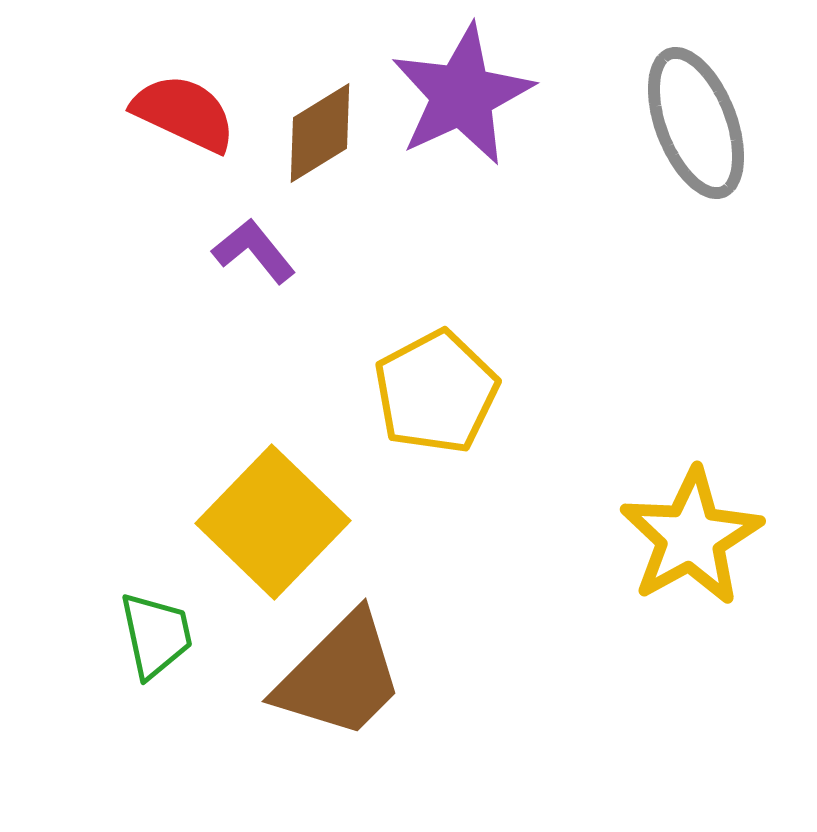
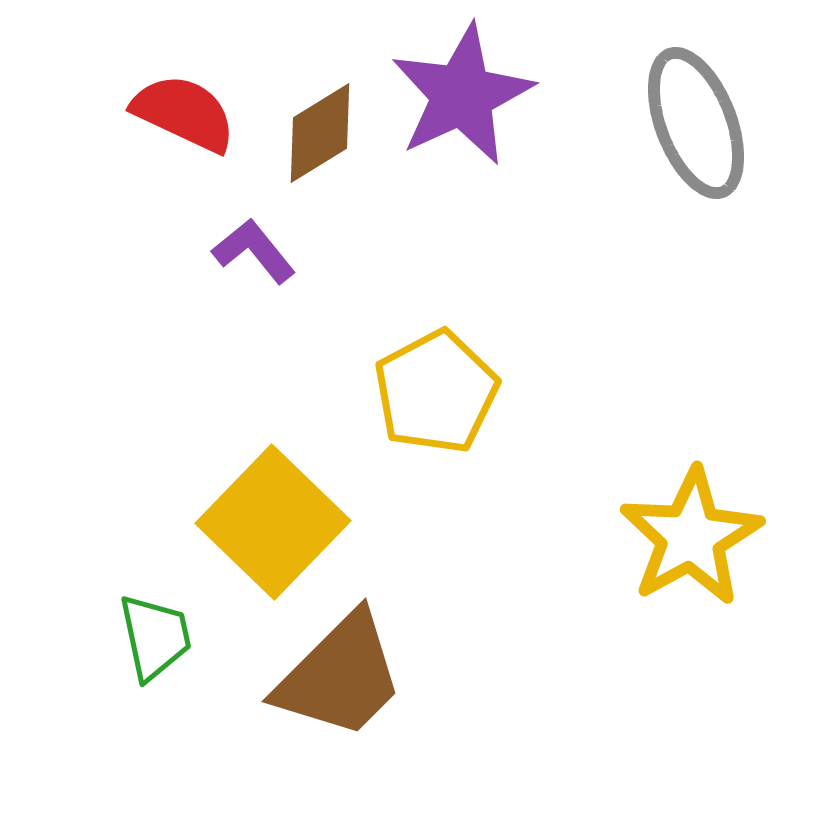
green trapezoid: moved 1 px left, 2 px down
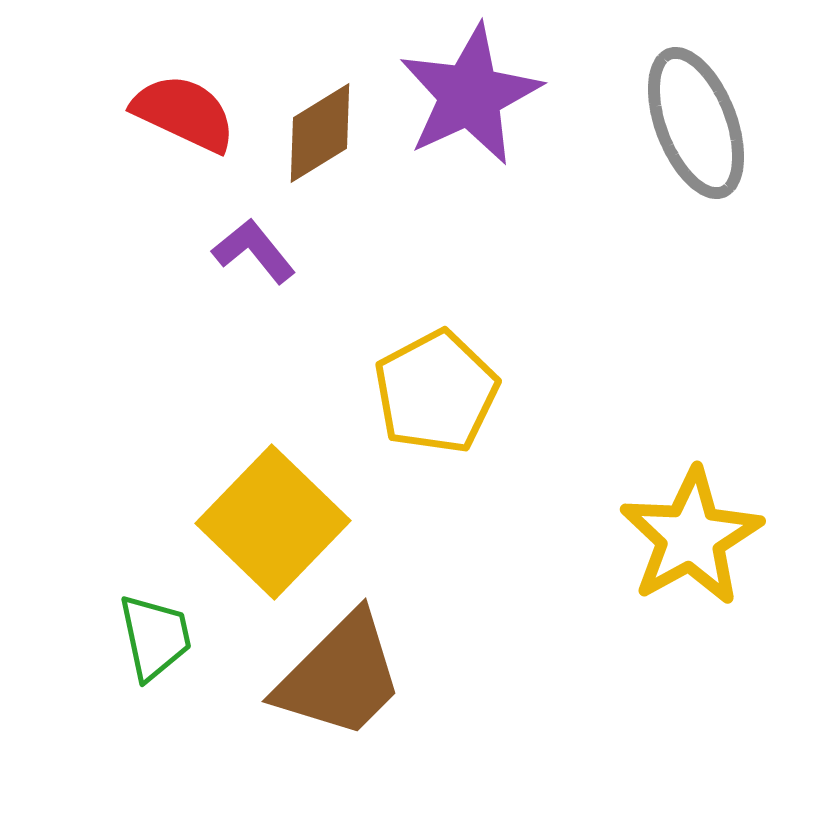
purple star: moved 8 px right
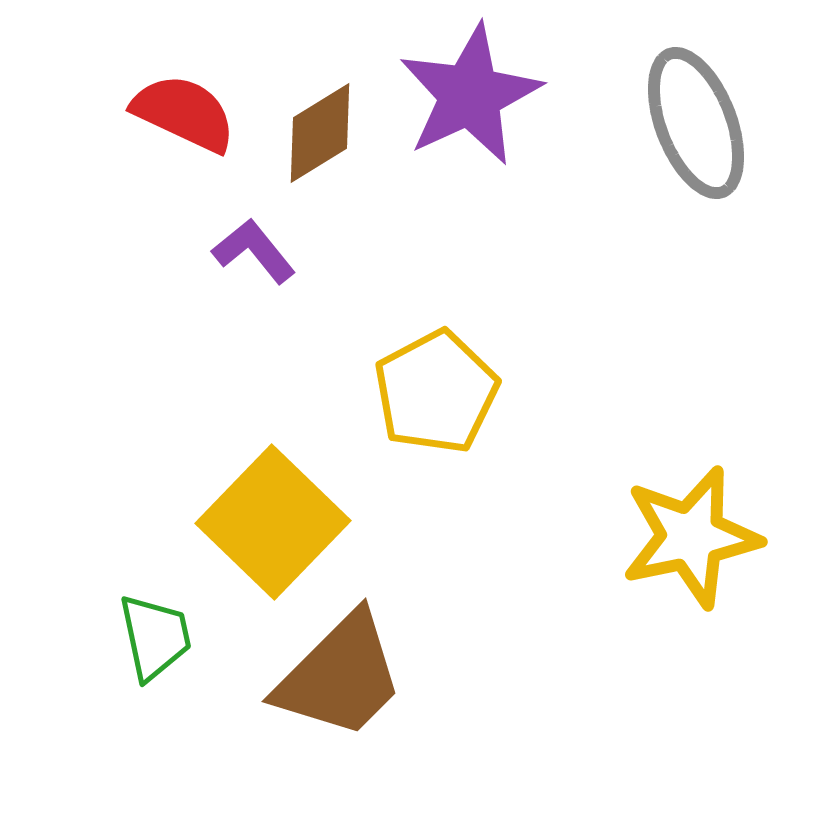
yellow star: rotated 17 degrees clockwise
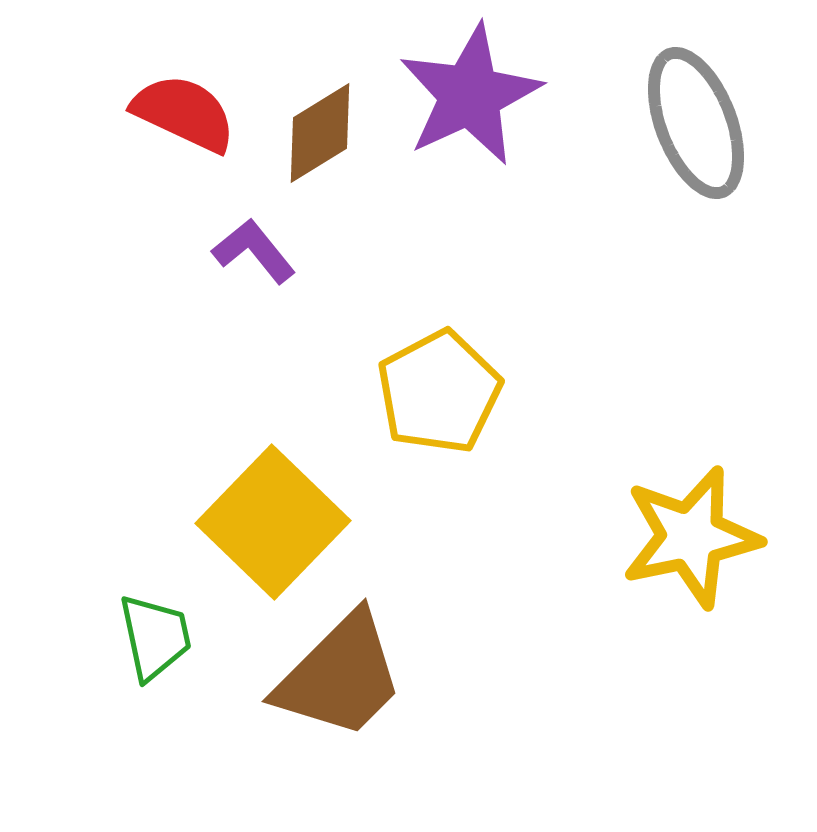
yellow pentagon: moved 3 px right
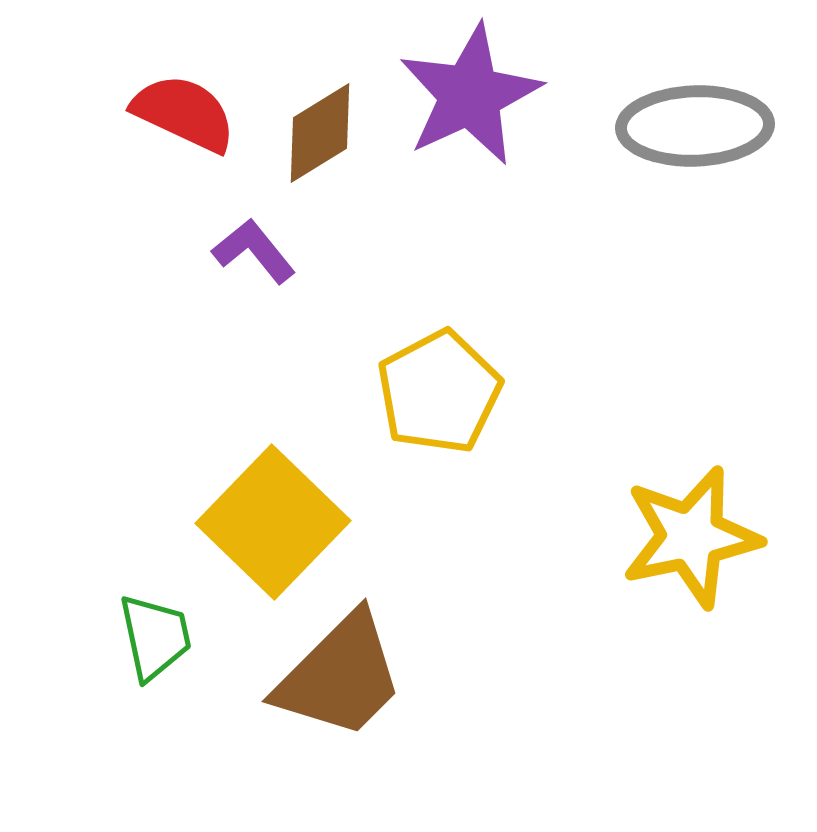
gray ellipse: moved 1 px left, 3 px down; rotated 71 degrees counterclockwise
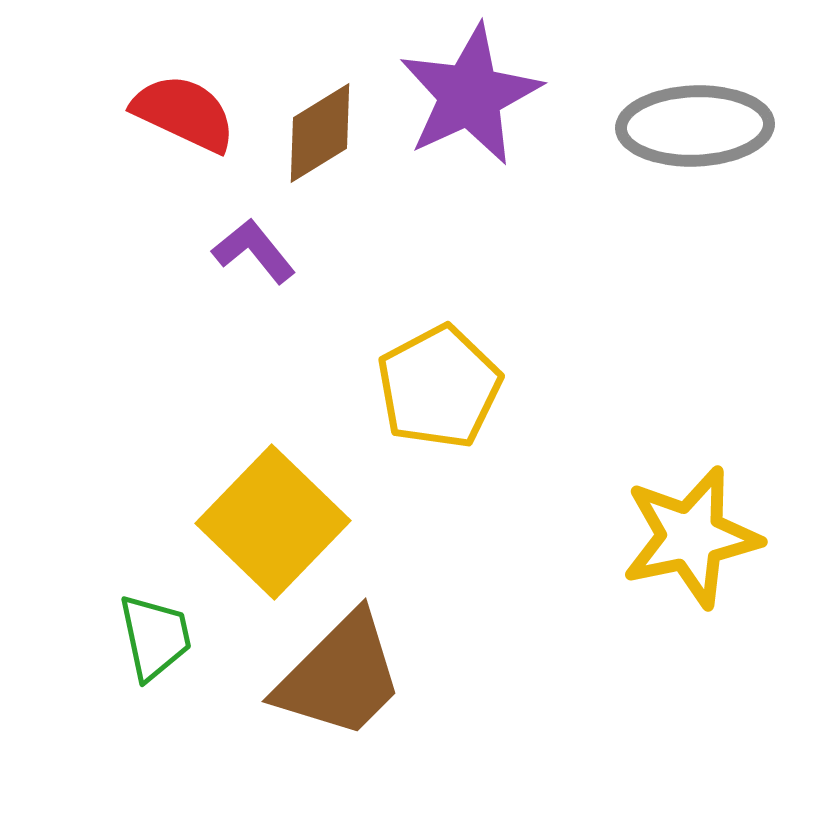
yellow pentagon: moved 5 px up
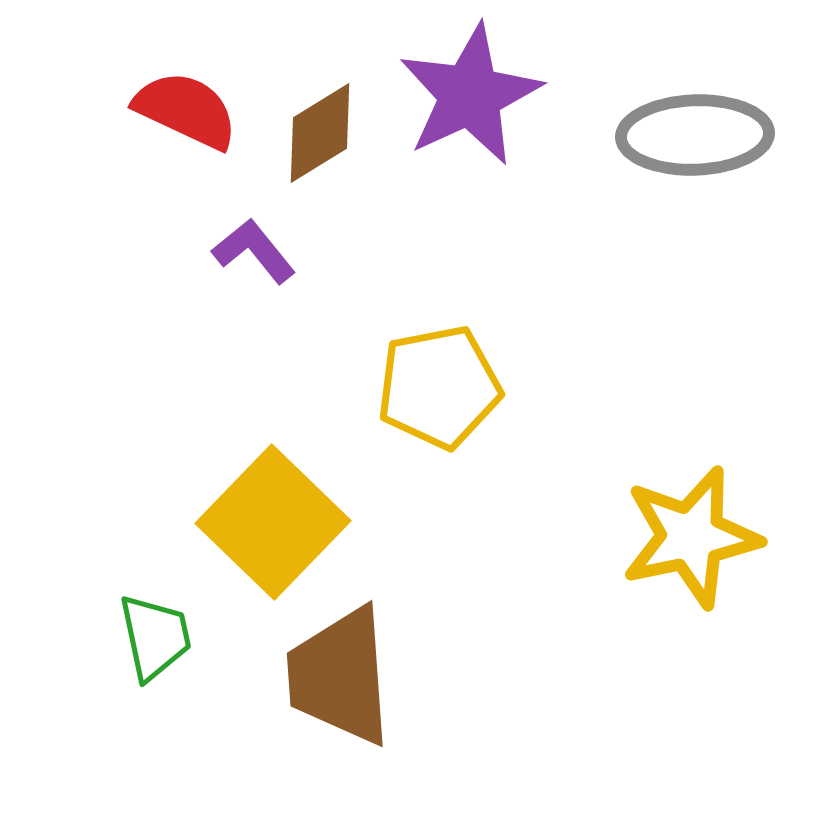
red semicircle: moved 2 px right, 3 px up
gray ellipse: moved 9 px down
yellow pentagon: rotated 17 degrees clockwise
brown trapezoid: rotated 131 degrees clockwise
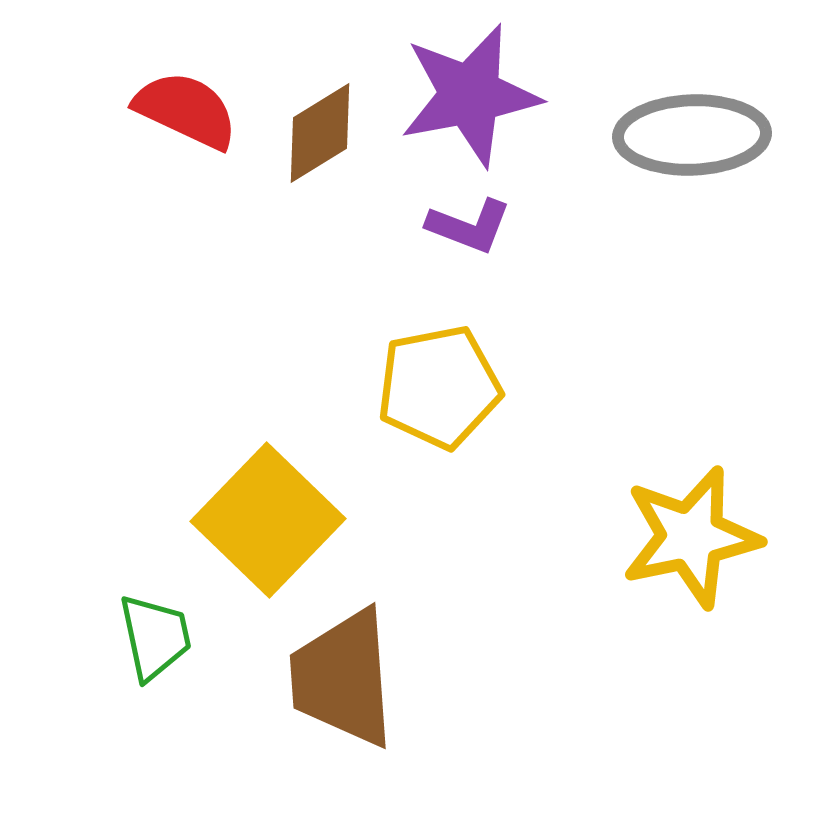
purple star: rotated 14 degrees clockwise
gray ellipse: moved 3 px left
purple L-shape: moved 215 px right, 25 px up; rotated 150 degrees clockwise
yellow square: moved 5 px left, 2 px up
brown trapezoid: moved 3 px right, 2 px down
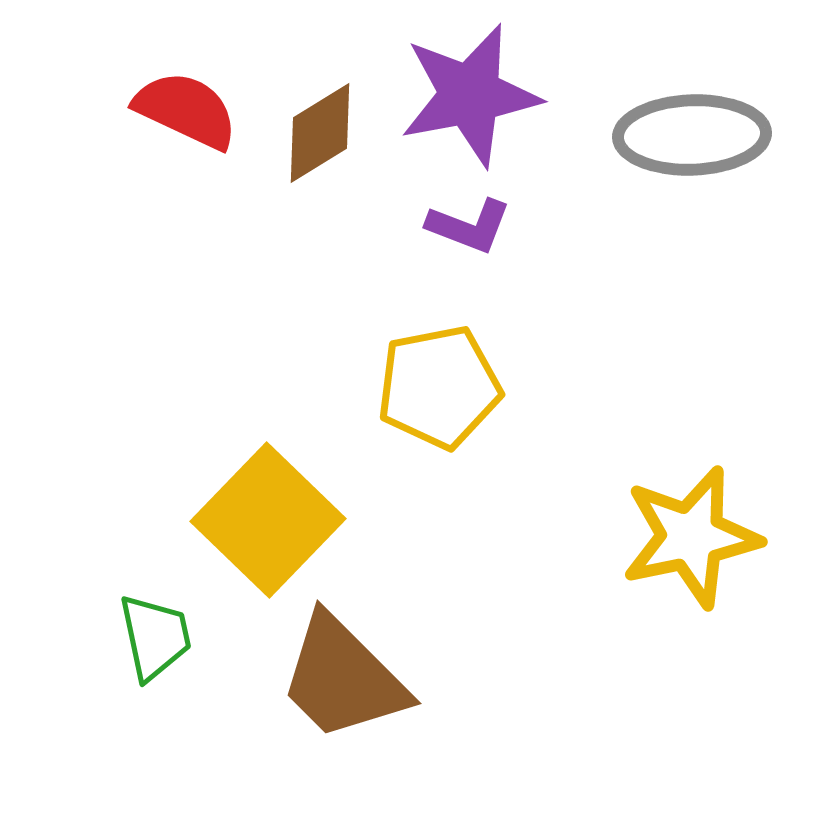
brown trapezoid: rotated 41 degrees counterclockwise
